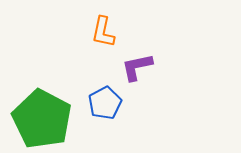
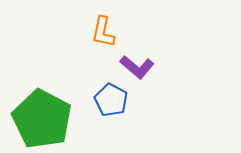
purple L-shape: rotated 128 degrees counterclockwise
blue pentagon: moved 6 px right, 3 px up; rotated 16 degrees counterclockwise
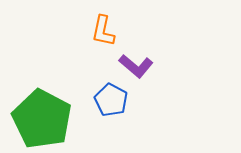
orange L-shape: moved 1 px up
purple L-shape: moved 1 px left, 1 px up
